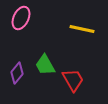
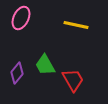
yellow line: moved 6 px left, 4 px up
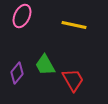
pink ellipse: moved 1 px right, 2 px up
yellow line: moved 2 px left
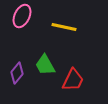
yellow line: moved 10 px left, 2 px down
red trapezoid: rotated 55 degrees clockwise
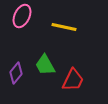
purple diamond: moved 1 px left
